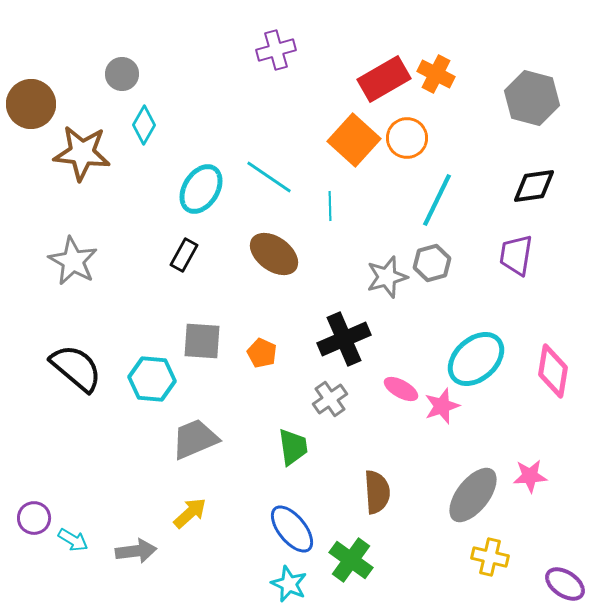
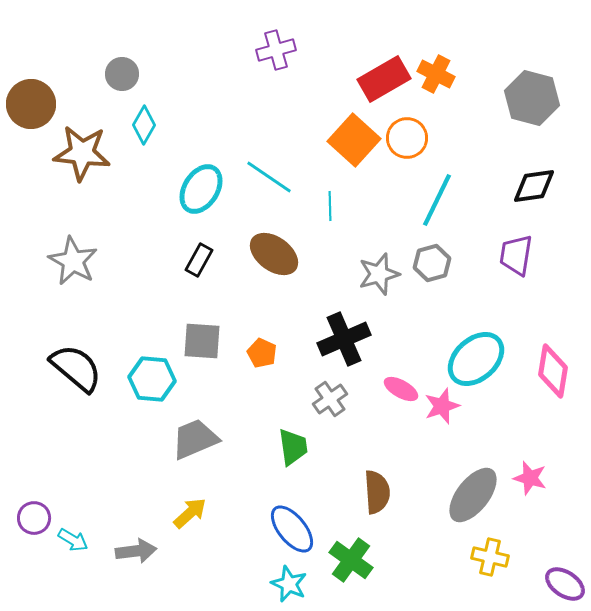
black rectangle at (184, 255): moved 15 px right, 5 px down
gray star at (387, 277): moved 8 px left, 3 px up
pink star at (530, 476): moved 2 px down; rotated 20 degrees clockwise
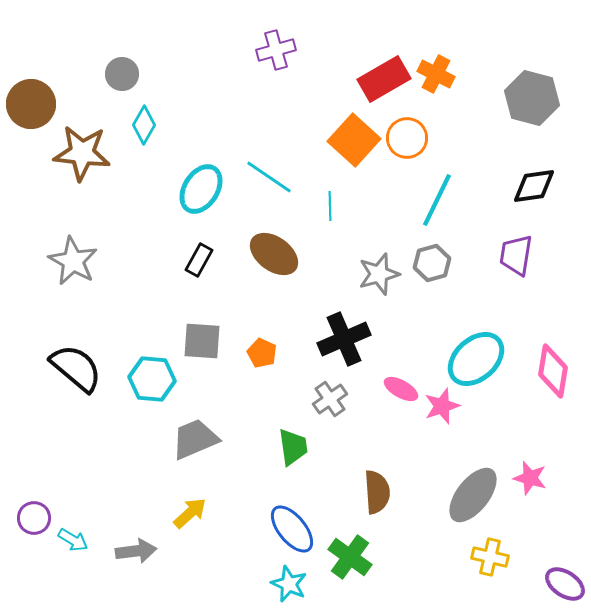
green cross at (351, 560): moved 1 px left, 3 px up
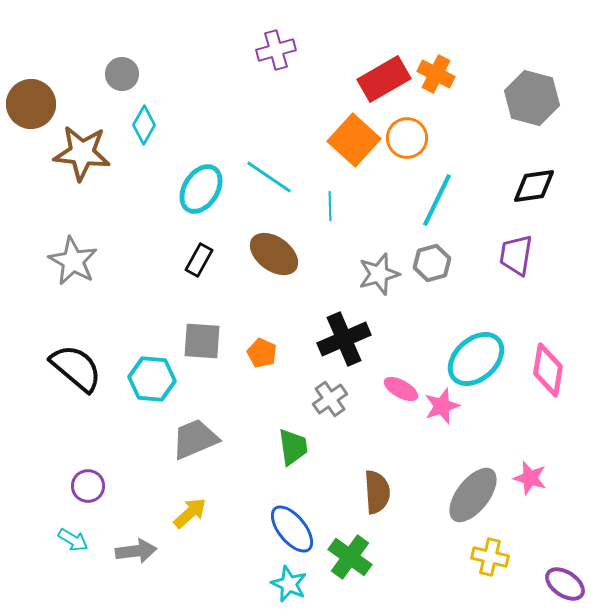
pink diamond at (553, 371): moved 5 px left, 1 px up
purple circle at (34, 518): moved 54 px right, 32 px up
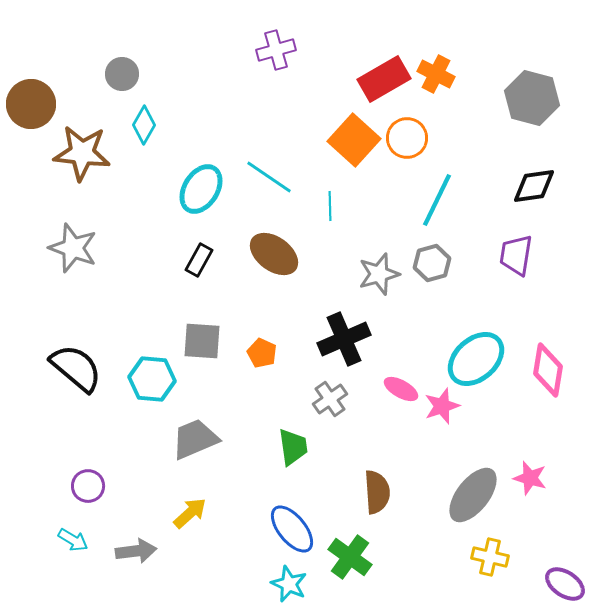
gray star at (73, 261): moved 13 px up; rotated 9 degrees counterclockwise
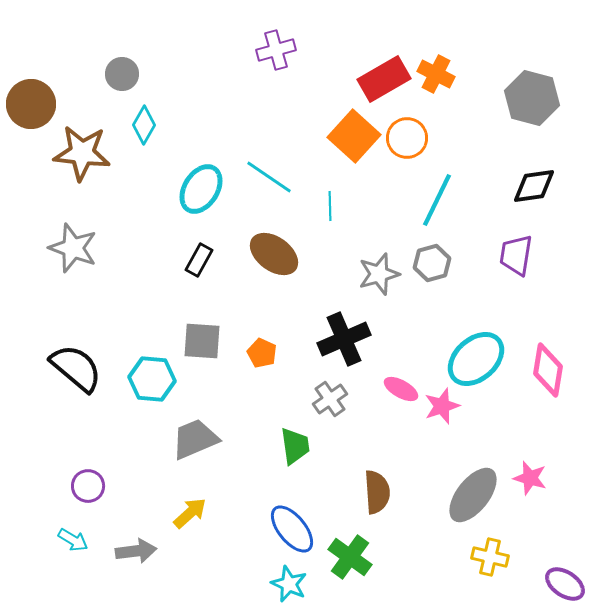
orange square at (354, 140): moved 4 px up
green trapezoid at (293, 447): moved 2 px right, 1 px up
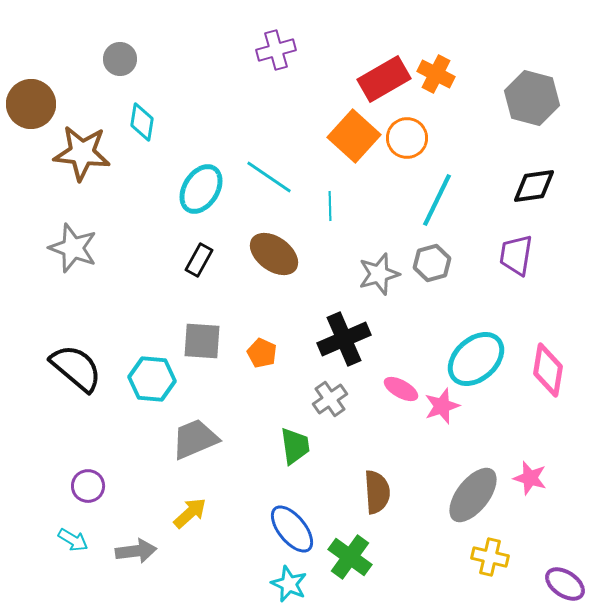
gray circle at (122, 74): moved 2 px left, 15 px up
cyan diamond at (144, 125): moved 2 px left, 3 px up; rotated 21 degrees counterclockwise
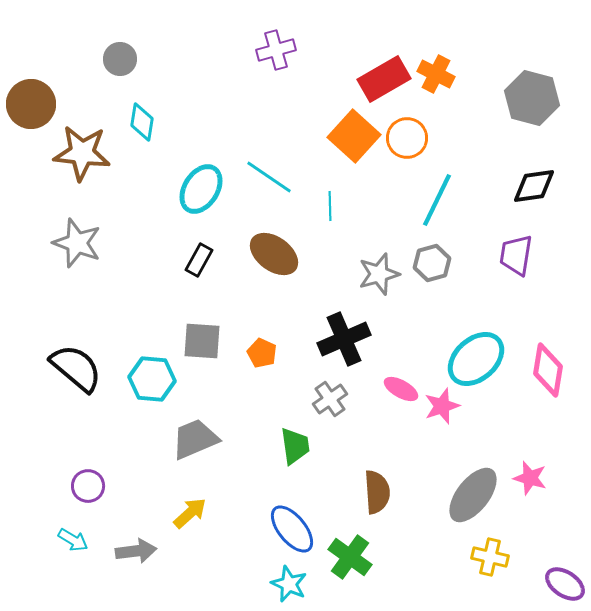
gray star at (73, 248): moved 4 px right, 5 px up
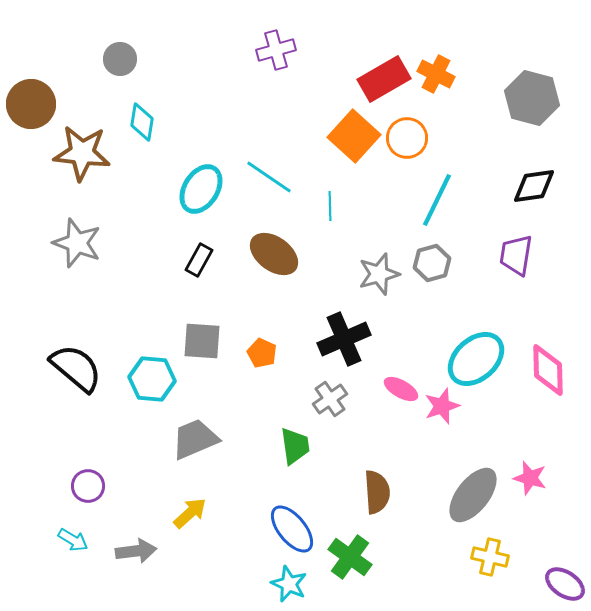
pink diamond at (548, 370): rotated 10 degrees counterclockwise
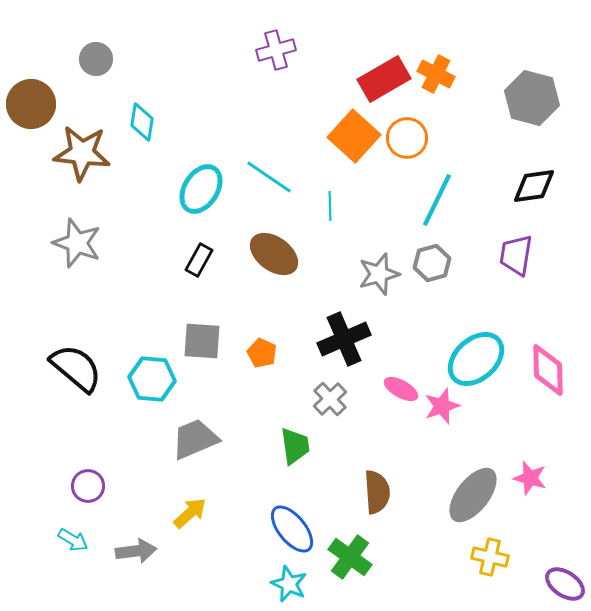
gray circle at (120, 59): moved 24 px left
gray cross at (330, 399): rotated 8 degrees counterclockwise
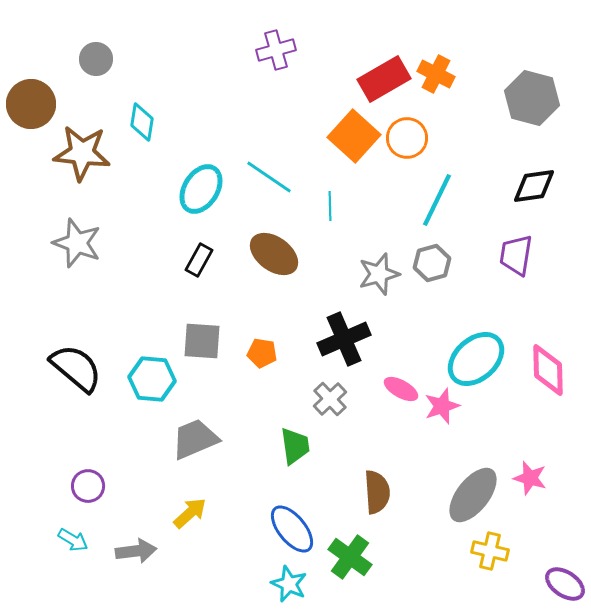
orange pentagon at (262, 353): rotated 16 degrees counterclockwise
yellow cross at (490, 557): moved 6 px up
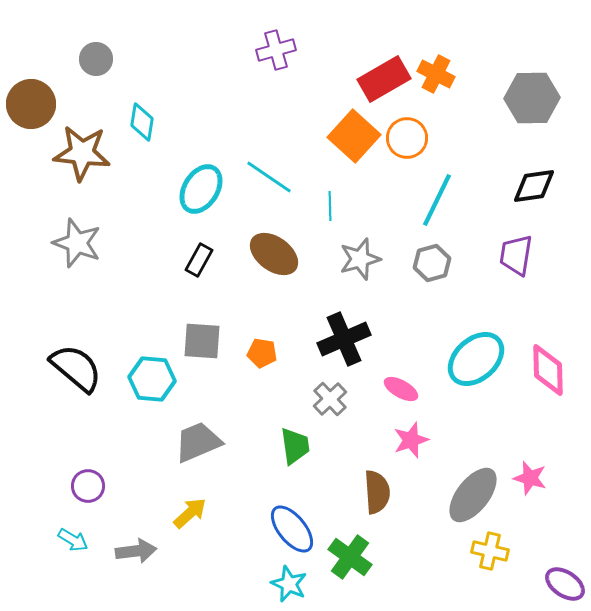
gray hexagon at (532, 98): rotated 16 degrees counterclockwise
gray star at (379, 274): moved 19 px left, 15 px up
pink star at (442, 406): moved 31 px left, 34 px down
gray trapezoid at (195, 439): moved 3 px right, 3 px down
